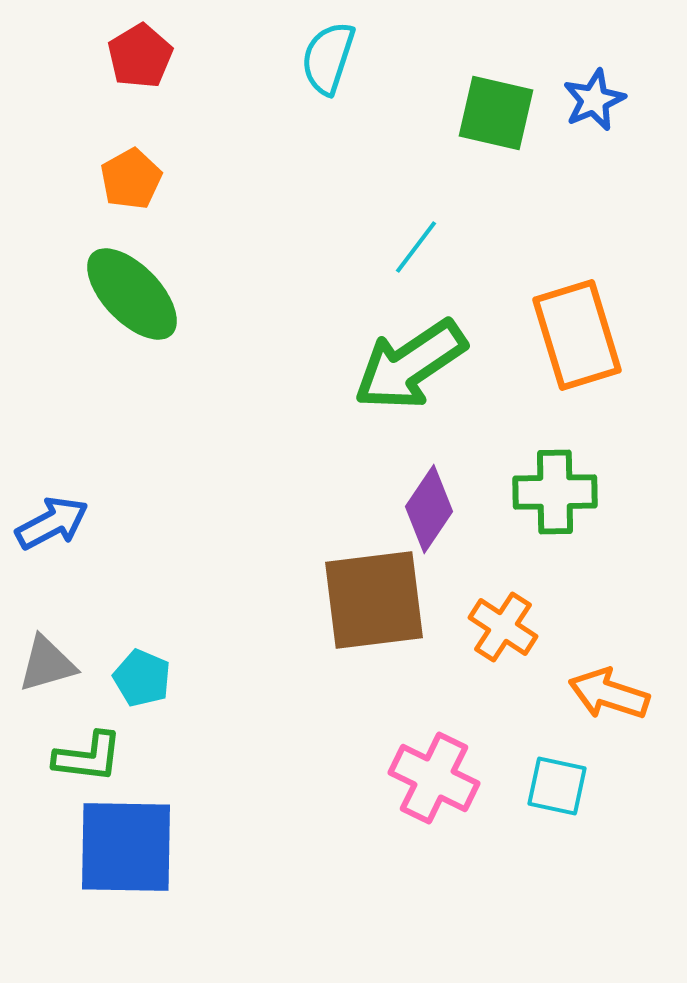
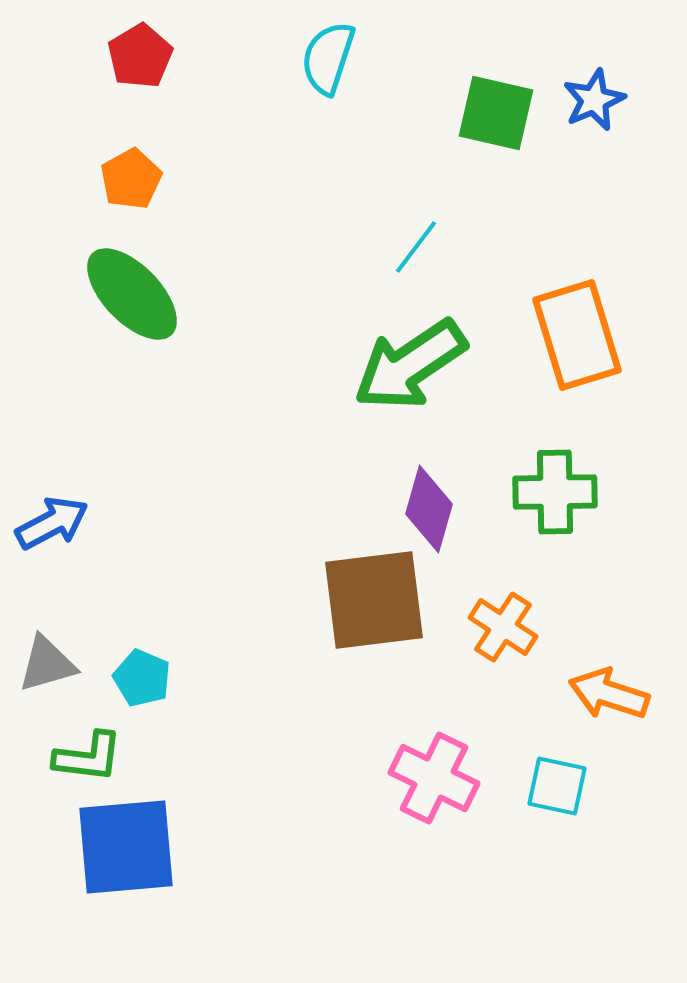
purple diamond: rotated 18 degrees counterclockwise
blue square: rotated 6 degrees counterclockwise
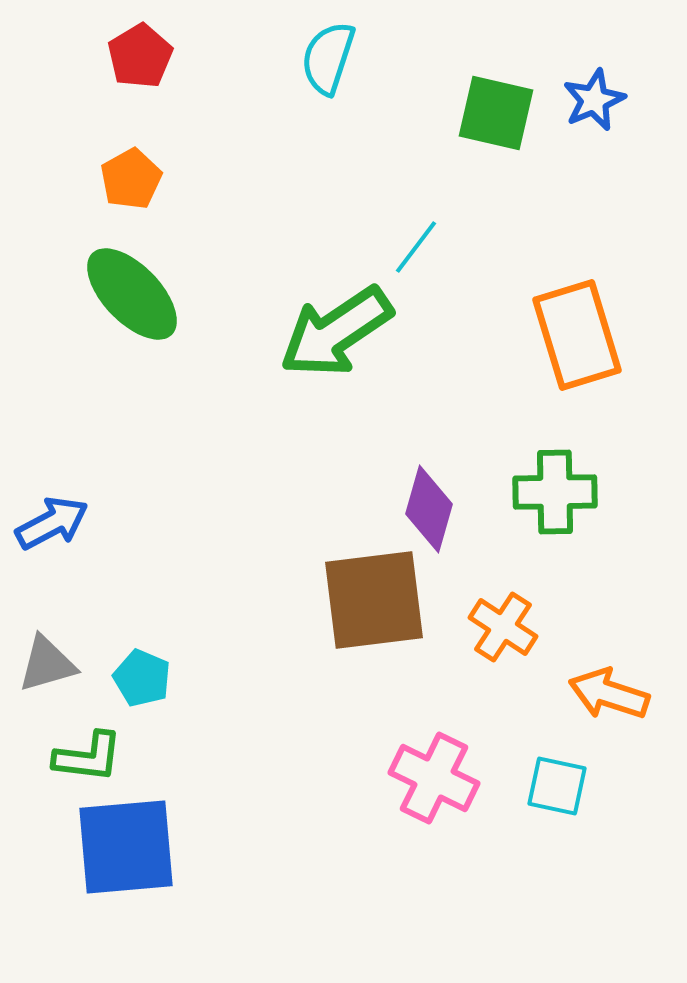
green arrow: moved 74 px left, 33 px up
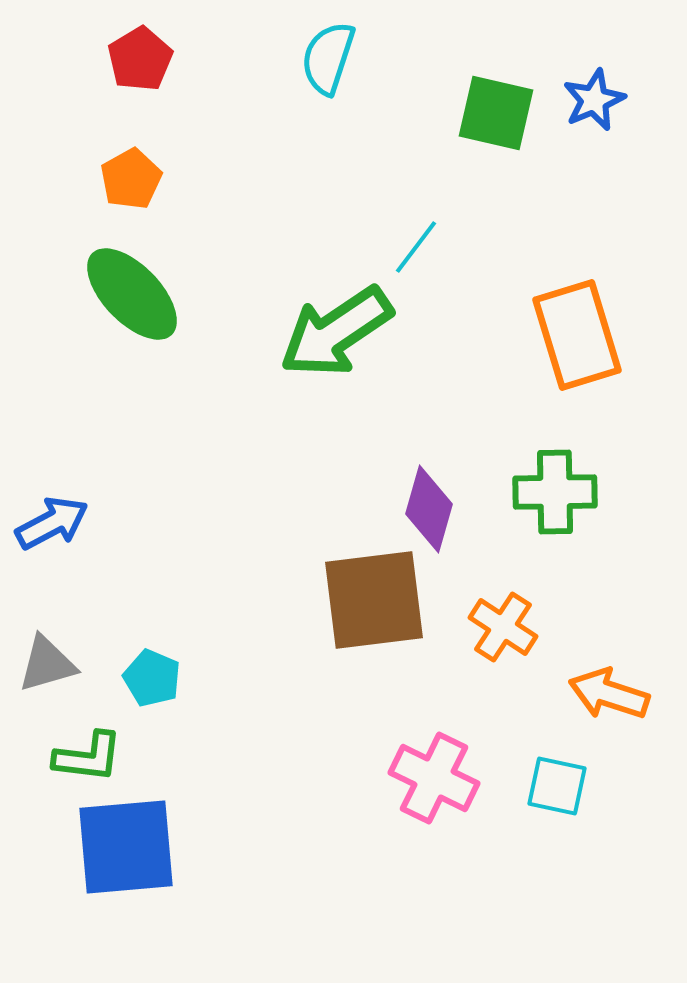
red pentagon: moved 3 px down
cyan pentagon: moved 10 px right
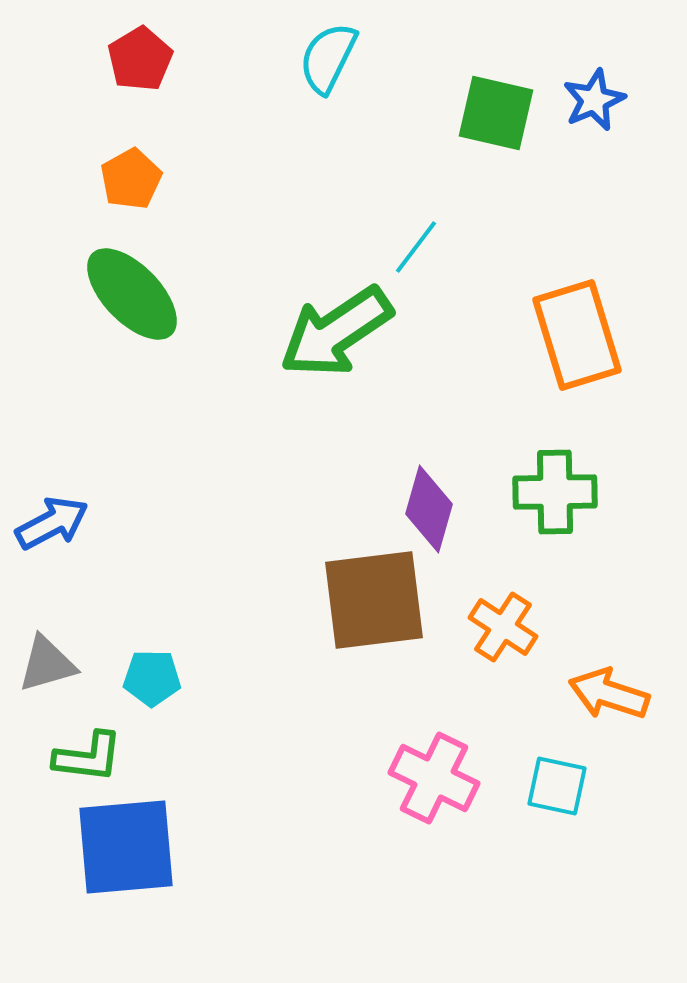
cyan semicircle: rotated 8 degrees clockwise
cyan pentagon: rotated 22 degrees counterclockwise
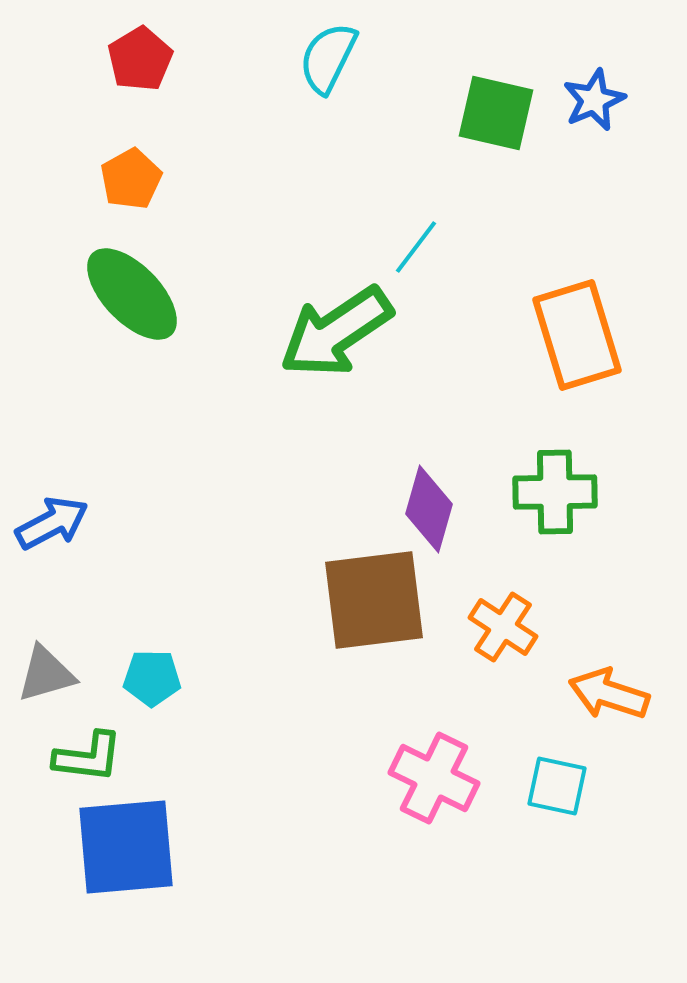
gray triangle: moved 1 px left, 10 px down
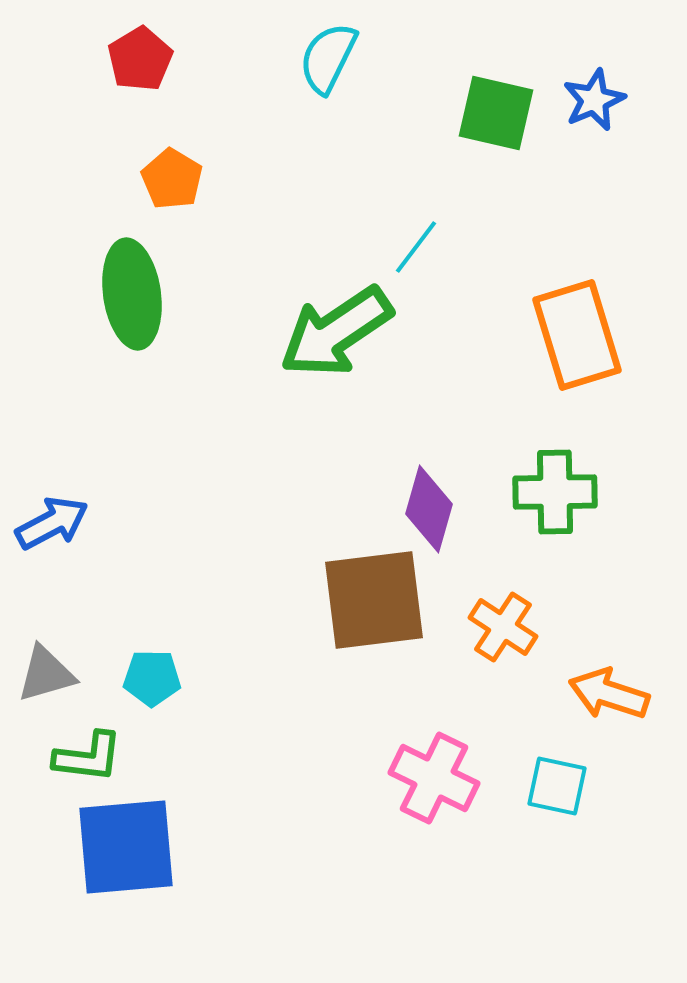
orange pentagon: moved 41 px right; rotated 12 degrees counterclockwise
green ellipse: rotated 36 degrees clockwise
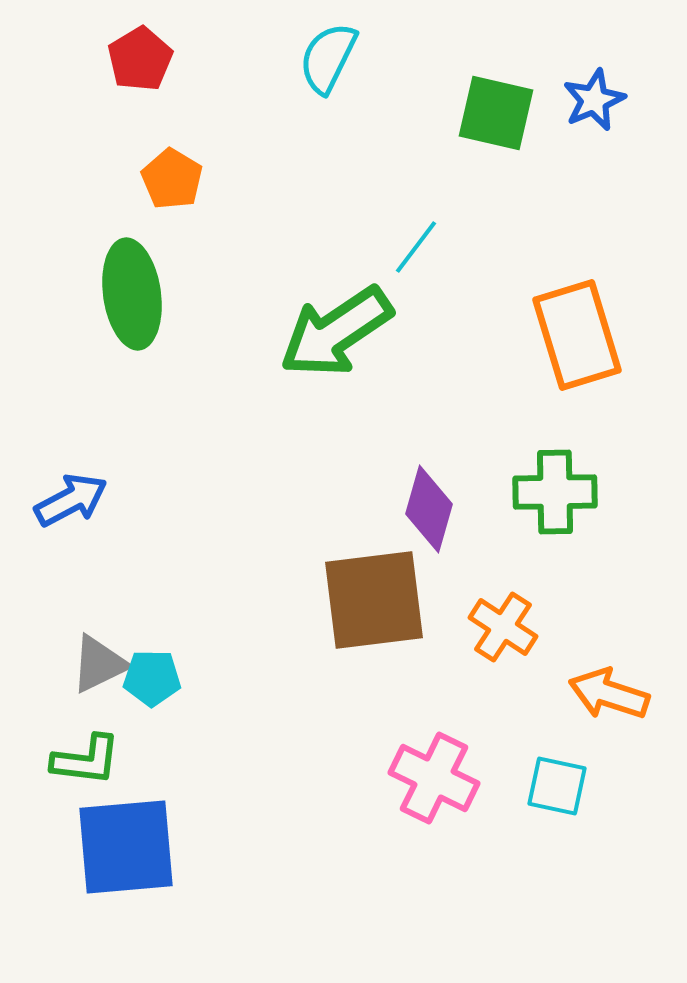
blue arrow: moved 19 px right, 23 px up
gray triangle: moved 53 px right, 10 px up; rotated 10 degrees counterclockwise
green L-shape: moved 2 px left, 3 px down
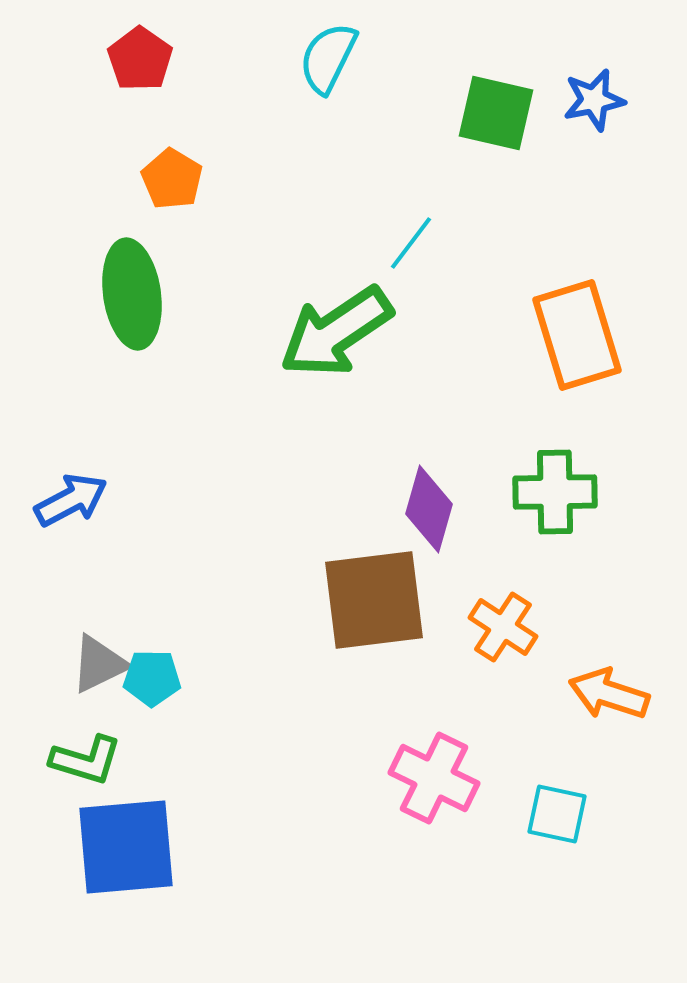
red pentagon: rotated 6 degrees counterclockwise
blue star: rotated 12 degrees clockwise
cyan line: moved 5 px left, 4 px up
green L-shape: rotated 10 degrees clockwise
cyan square: moved 28 px down
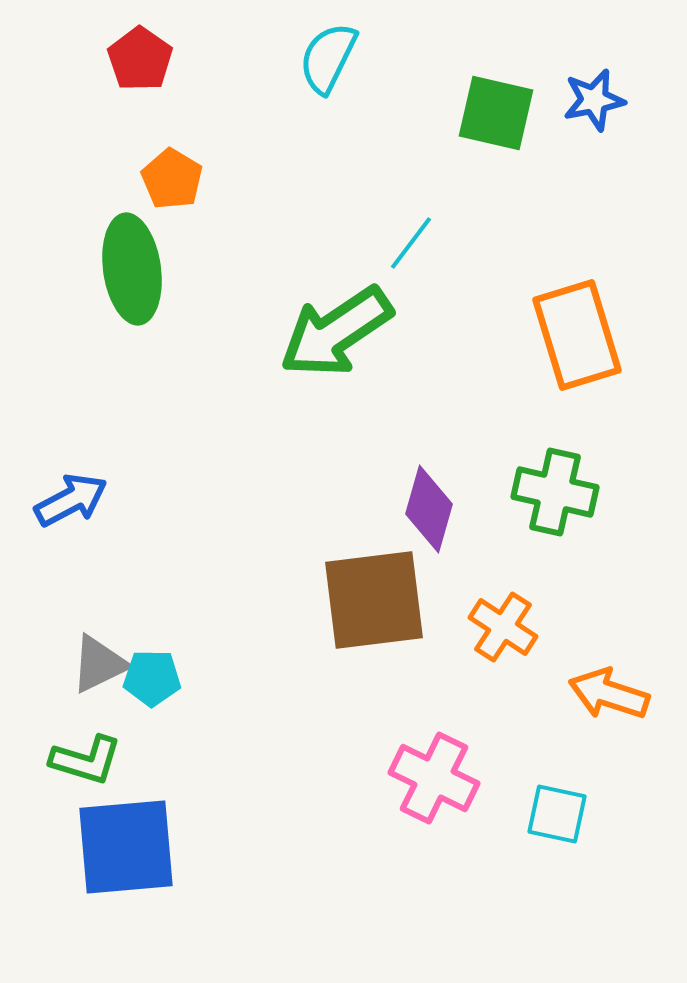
green ellipse: moved 25 px up
green cross: rotated 14 degrees clockwise
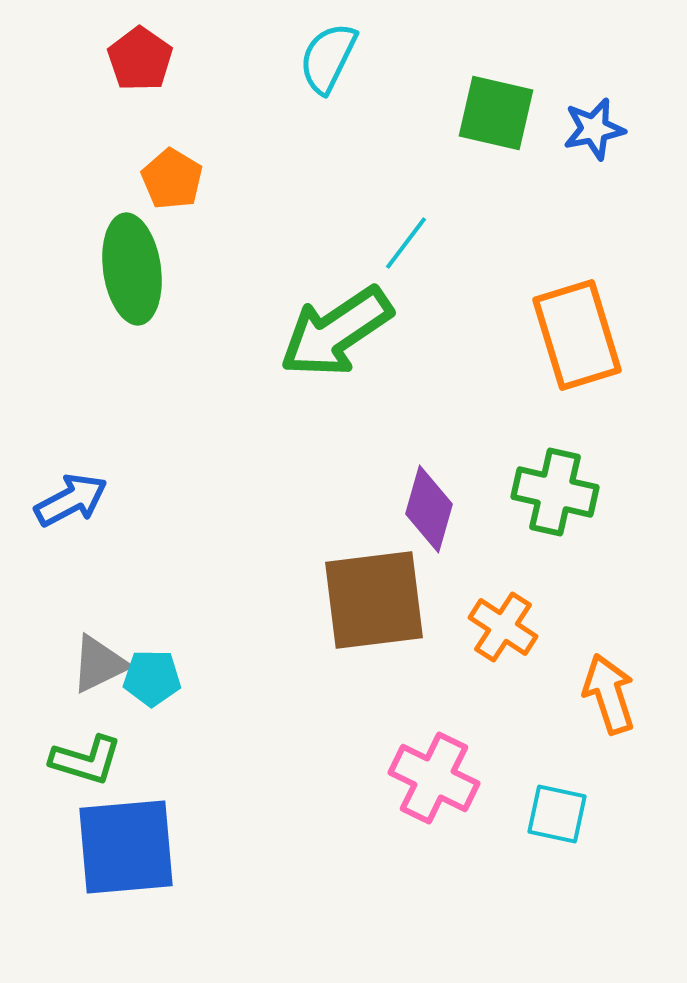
blue star: moved 29 px down
cyan line: moved 5 px left
orange arrow: rotated 54 degrees clockwise
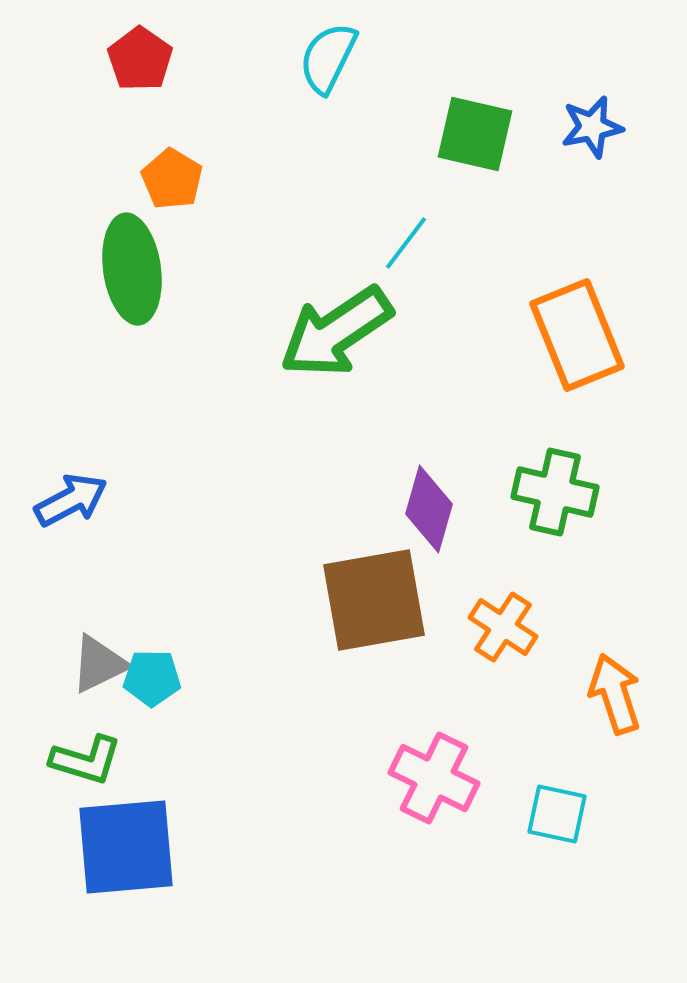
green square: moved 21 px left, 21 px down
blue star: moved 2 px left, 2 px up
orange rectangle: rotated 5 degrees counterclockwise
brown square: rotated 3 degrees counterclockwise
orange arrow: moved 6 px right
